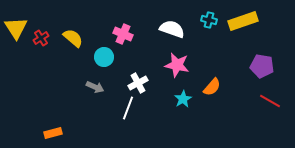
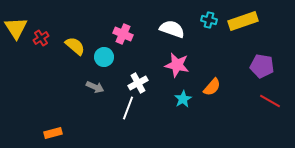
yellow semicircle: moved 2 px right, 8 px down
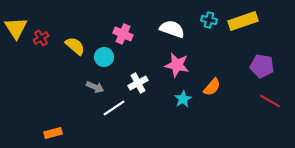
white line: moved 14 px left; rotated 35 degrees clockwise
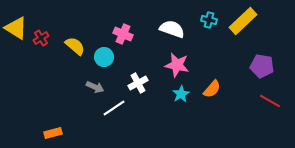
yellow rectangle: rotated 24 degrees counterclockwise
yellow triangle: rotated 25 degrees counterclockwise
orange semicircle: moved 2 px down
cyan star: moved 2 px left, 5 px up
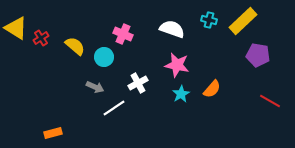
purple pentagon: moved 4 px left, 11 px up
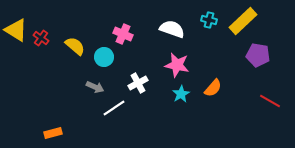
yellow triangle: moved 2 px down
red cross: rotated 21 degrees counterclockwise
orange semicircle: moved 1 px right, 1 px up
